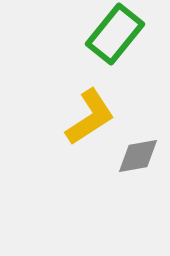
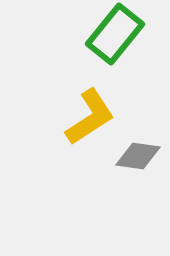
gray diamond: rotated 18 degrees clockwise
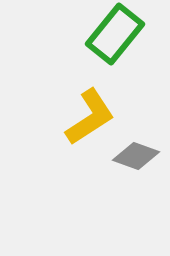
gray diamond: moved 2 px left; rotated 12 degrees clockwise
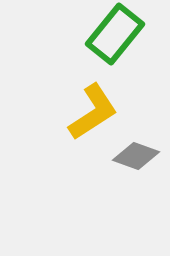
yellow L-shape: moved 3 px right, 5 px up
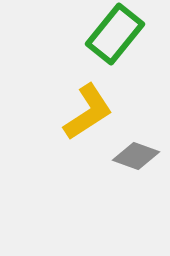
yellow L-shape: moved 5 px left
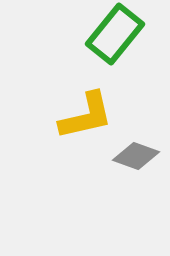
yellow L-shape: moved 2 px left, 4 px down; rotated 20 degrees clockwise
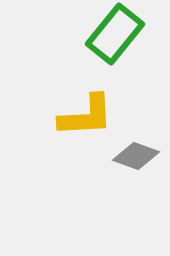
yellow L-shape: rotated 10 degrees clockwise
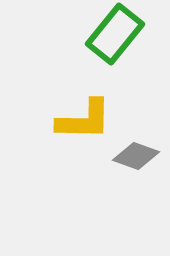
yellow L-shape: moved 2 px left, 4 px down; rotated 4 degrees clockwise
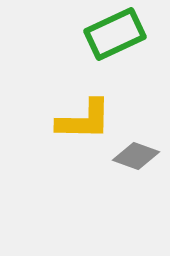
green rectangle: rotated 26 degrees clockwise
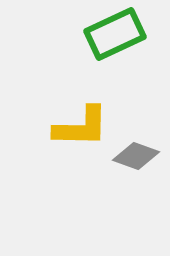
yellow L-shape: moved 3 px left, 7 px down
